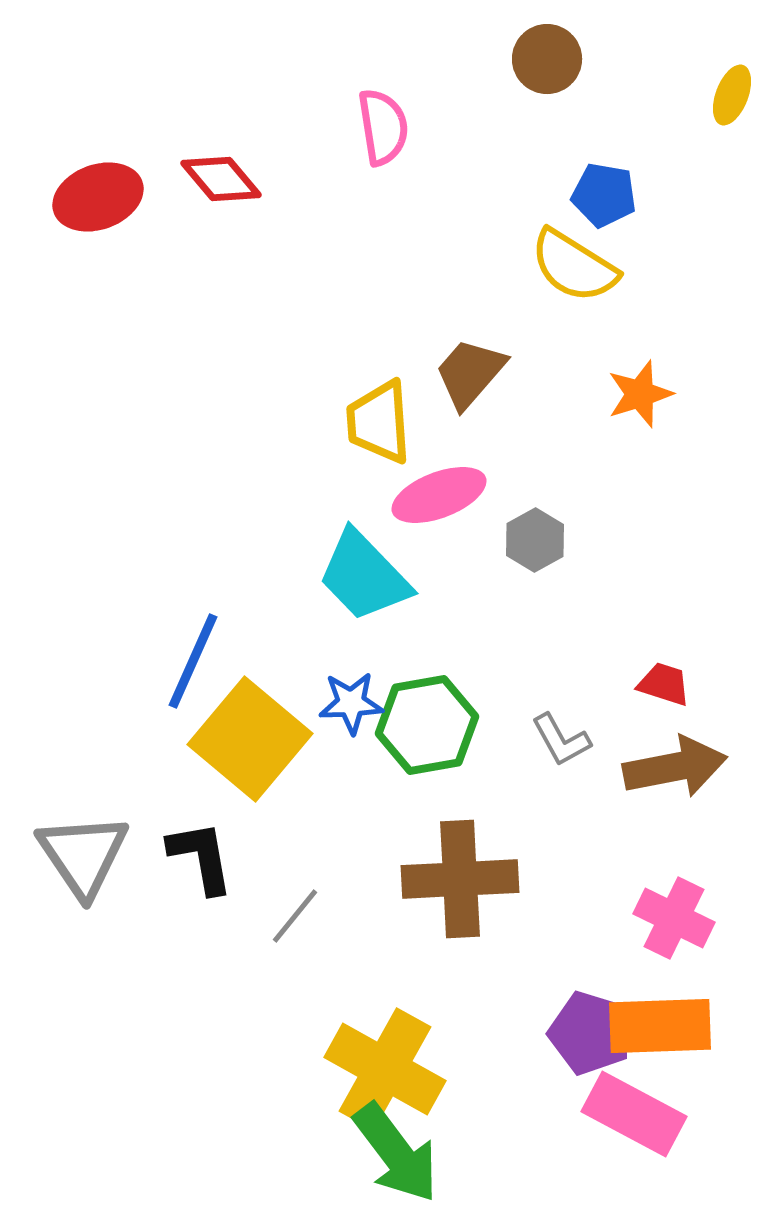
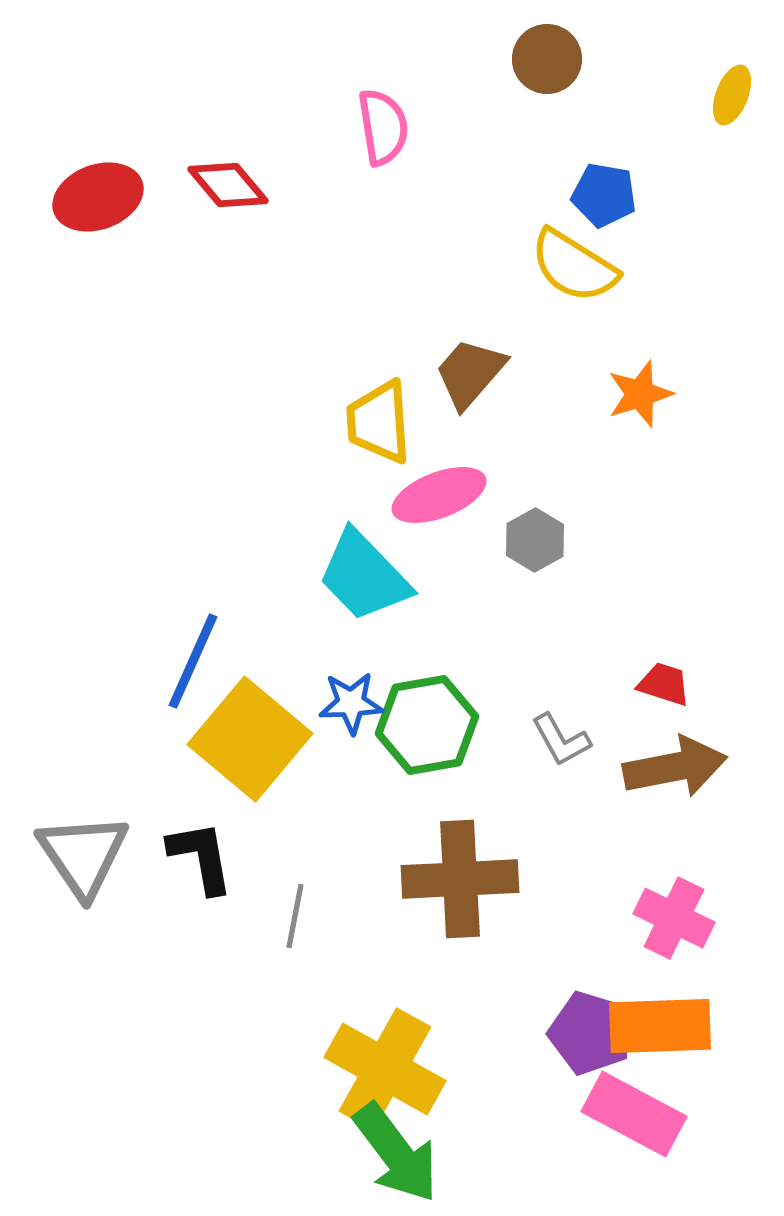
red diamond: moved 7 px right, 6 px down
gray line: rotated 28 degrees counterclockwise
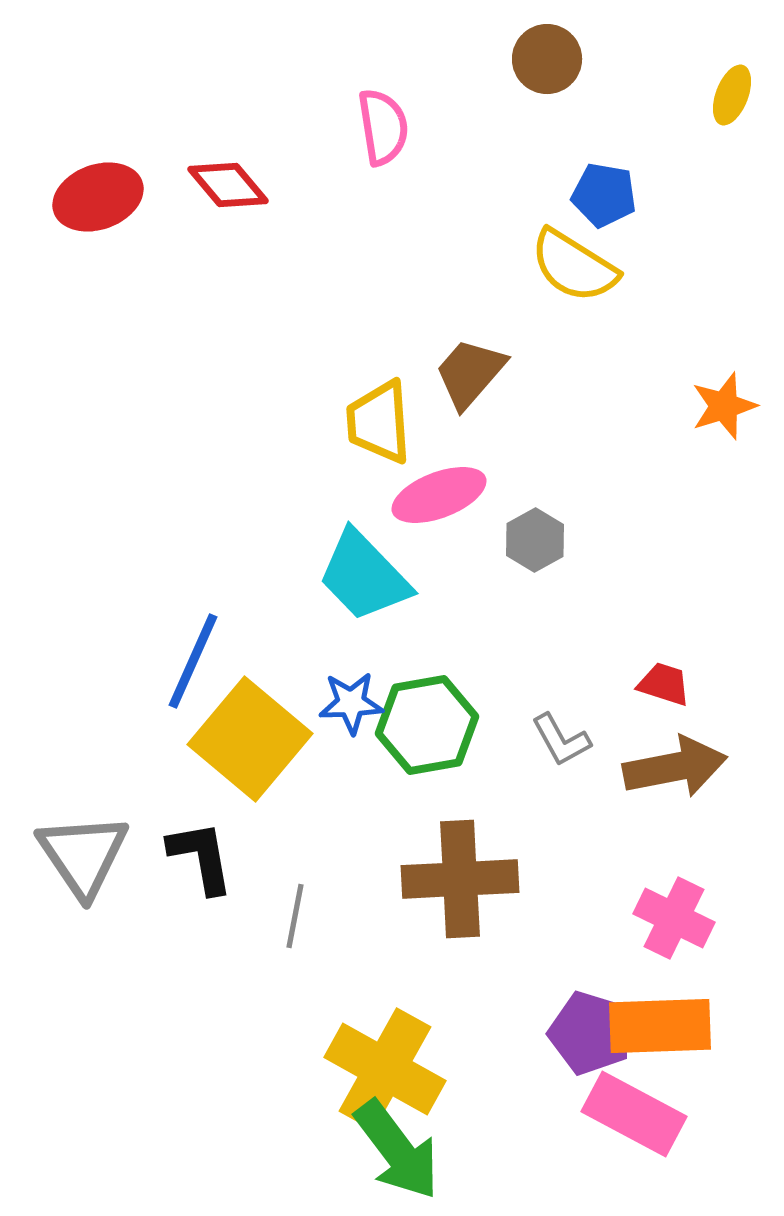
orange star: moved 84 px right, 12 px down
green arrow: moved 1 px right, 3 px up
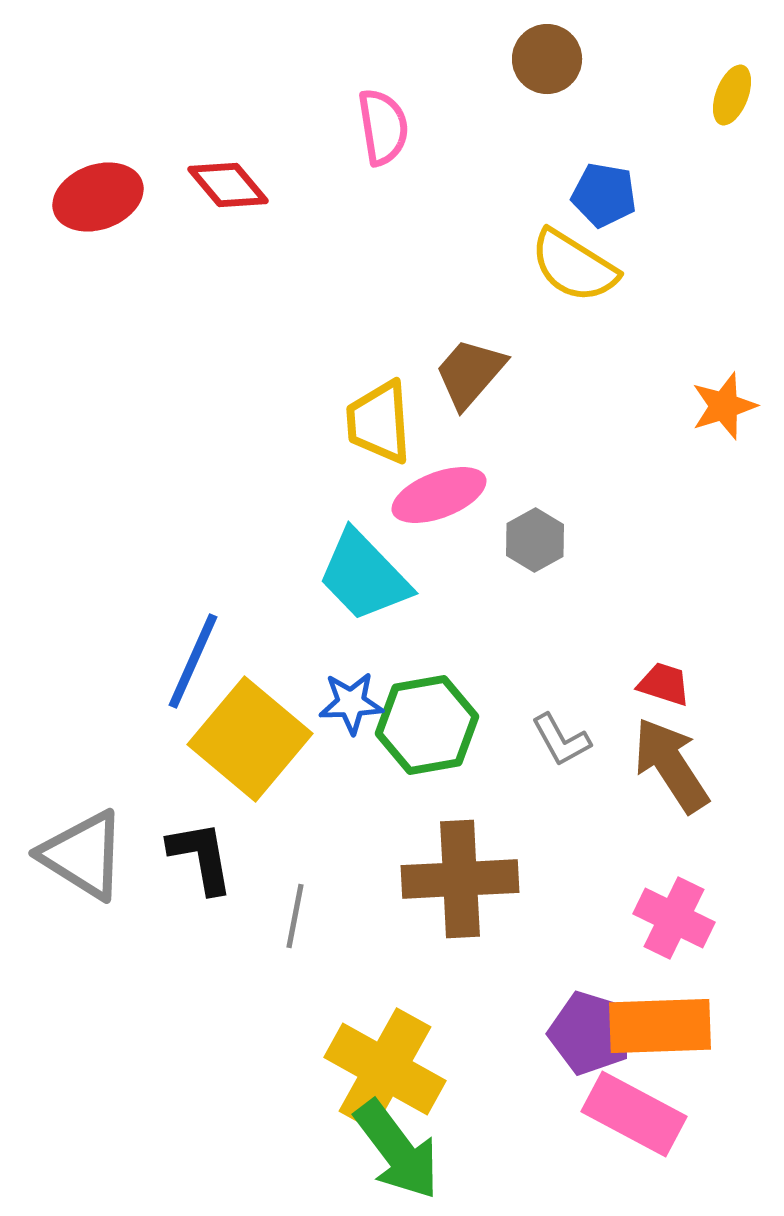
brown arrow: moved 4 px left, 2 px up; rotated 112 degrees counterclockwise
gray triangle: rotated 24 degrees counterclockwise
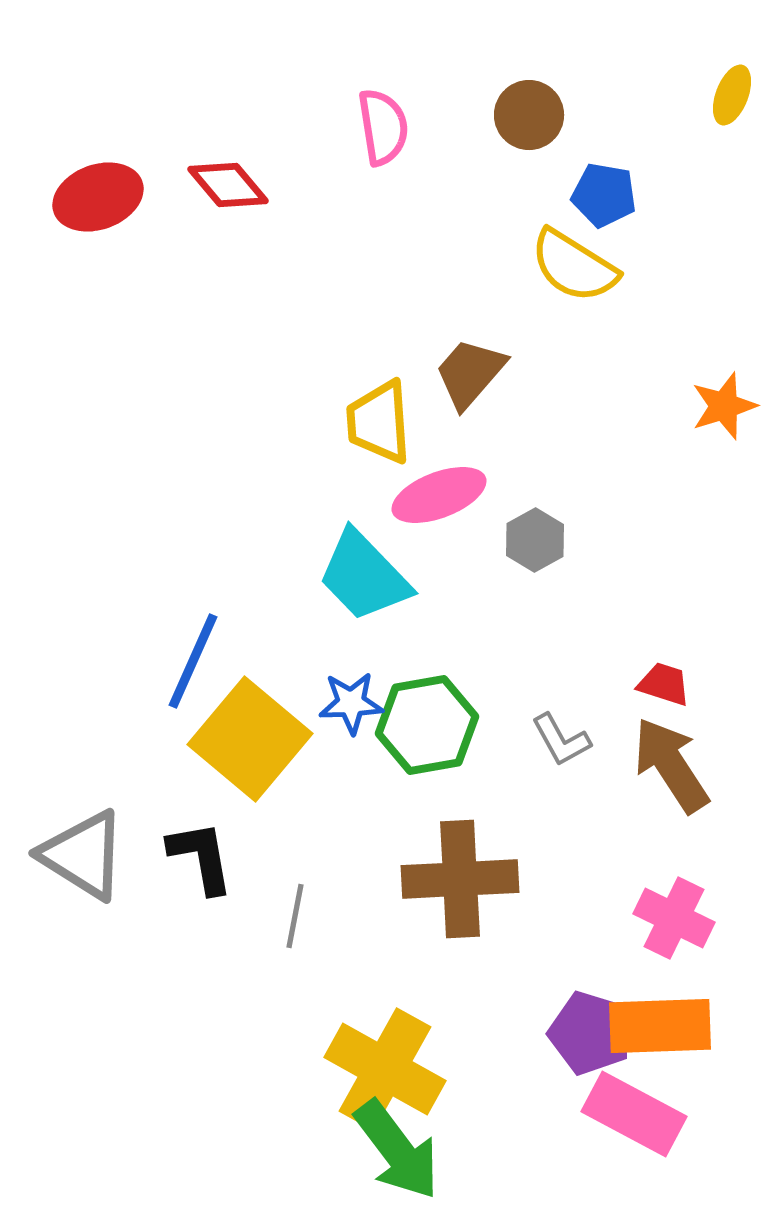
brown circle: moved 18 px left, 56 px down
